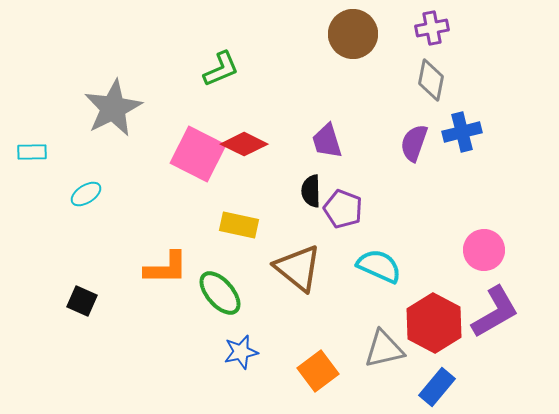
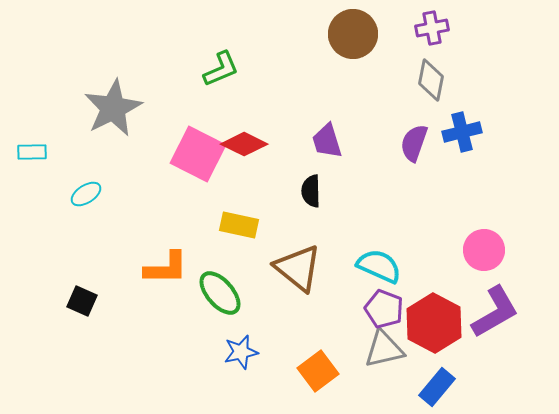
purple pentagon: moved 41 px right, 100 px down
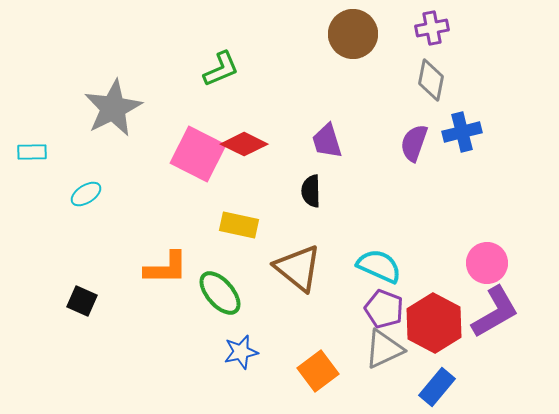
pink circle: moved 3 px right, 13 px down
gray triangle: rotated 12 degrees counterclockwise
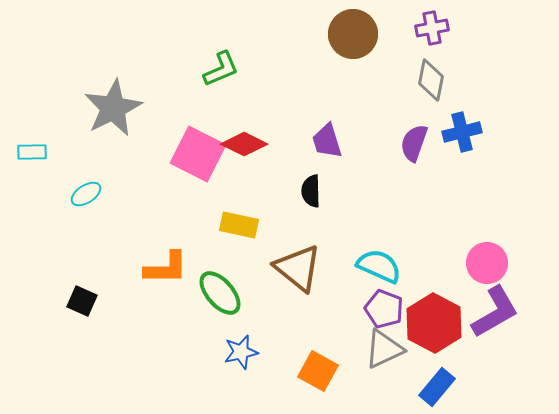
orange square: rotated 24 degrees counterclockwise
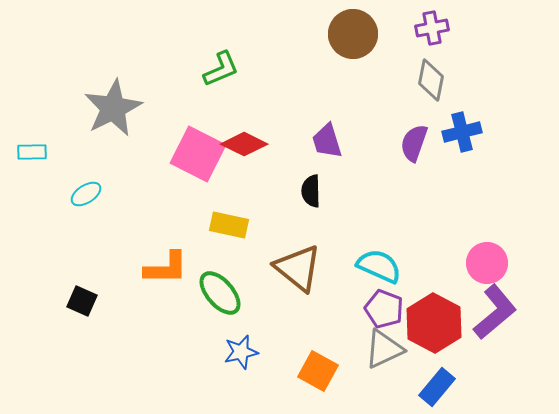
yellow rectangle: moved 10 px left
purple L-shape: rotated 10 degrees counterclockwise
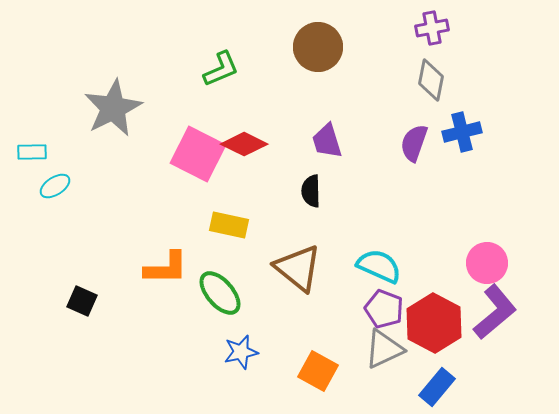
brown circle: moved 35 px left, 13 px down
cyan ellipse: moved 31 px left, 8 px up
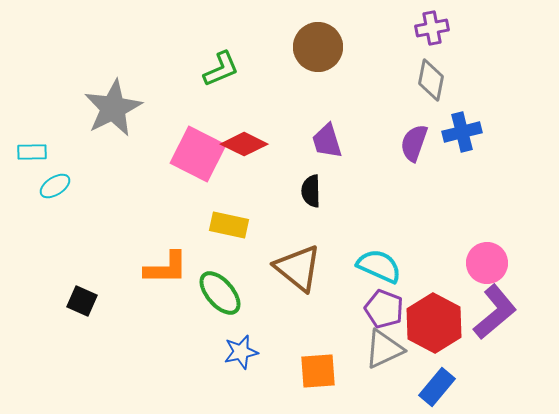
orange square: rotated 33 degrees counterclockwise
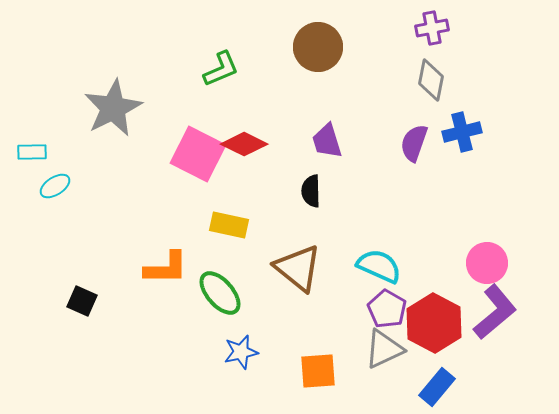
purple pentagon: moved 3 px right; rotated 9 degrees clockwise
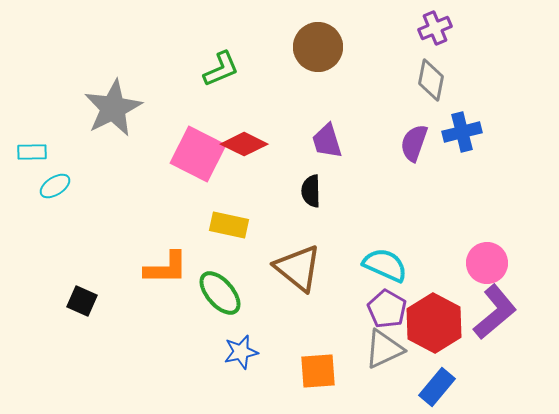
purple cross: moved 3 px right; rotated 12 degrees counterclockwise
cyan semicircle: moved 6 px right, 1 px up
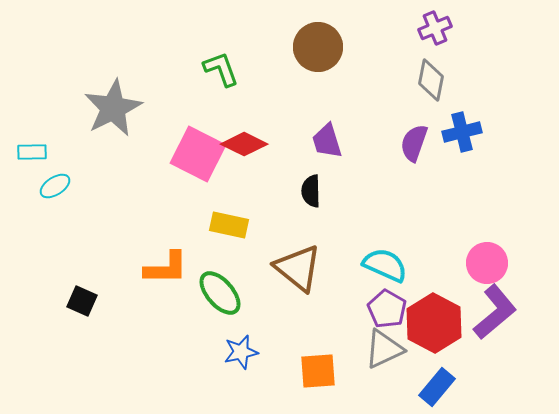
green L-shape: rotated 87 degrees counterclockwise
